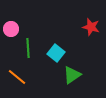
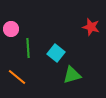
green triangle: rotated 18 degrees clockwise
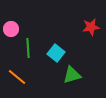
red star: rotated 24 degrees counterclockwise
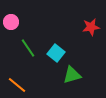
pink circle: moved 7 px up
green line: rotated 30 degrees counterclockwise
orange line: moved 8 px down
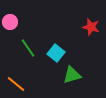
pink circle: moved 1 px left
red star: rotated 24 degrees clockwise
orange line: moved 1 px left, 1 px up
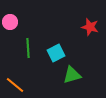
red star: moved 1 px left
green line: rotated 30 degrees clockwise
cyan square: rotated 24 degrees clockwise
orange line: moved 1 px left, 1 px down
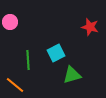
green line: moved 12 px down
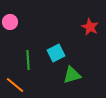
red star: rotated 12 degrees clockwise
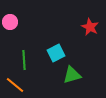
green line: moved 4 px left
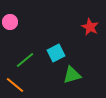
green line: moved 1 px right; rotated 54 degrees clockwise
